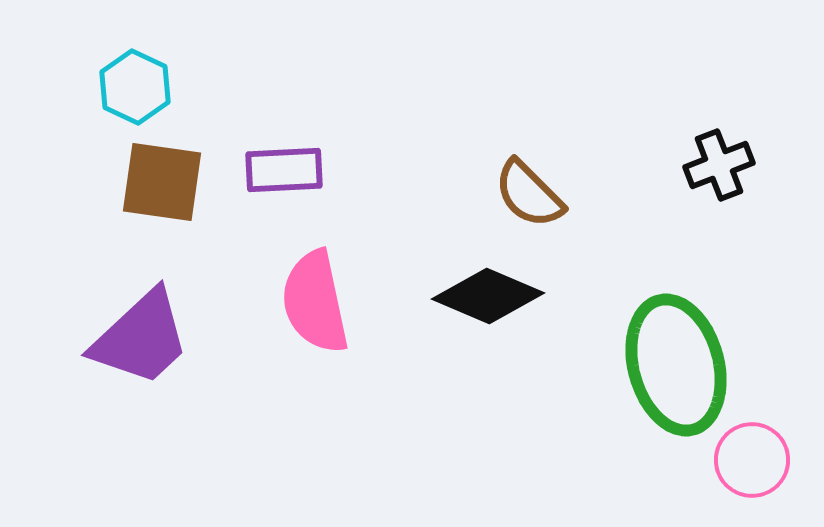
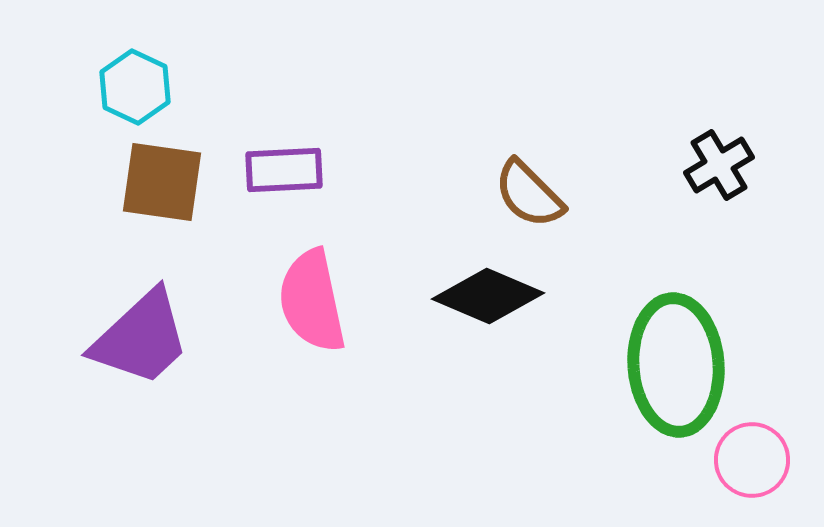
black cross: rotated 10 degrees counterclockwise
pink semicircle: moved 3 px left, 1 px up
green ellipse: rotated 11 degrees clockwise
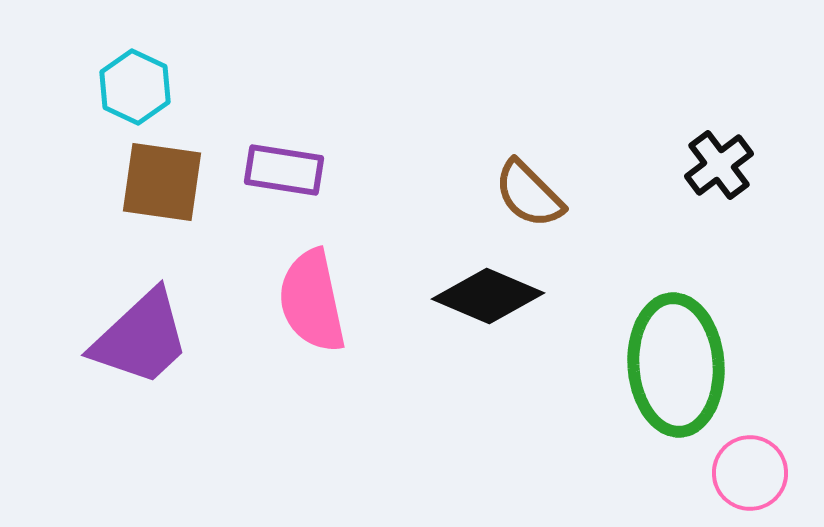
black cross: rotated 6 degrees counterclockwise
purple rectangle: rotated 12 degrees clockwise
pink circle: moved 2 px left, 13 px down
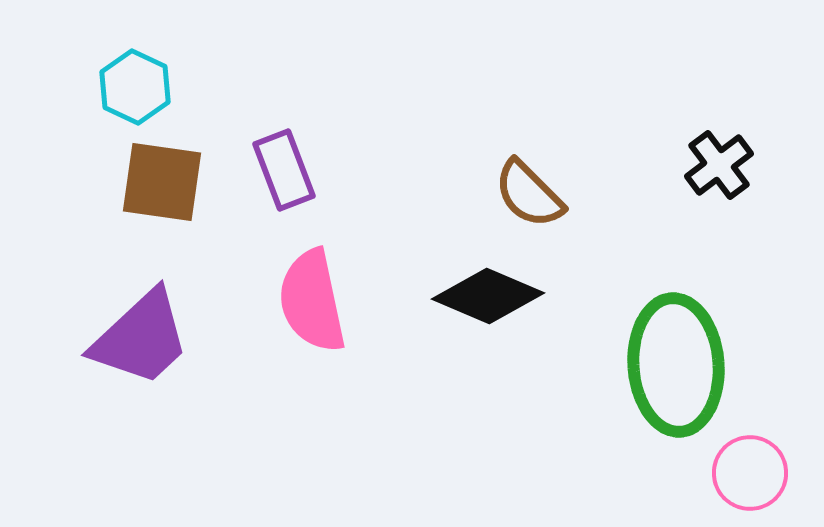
purple rectangle: rotated 60 degrees clockwise
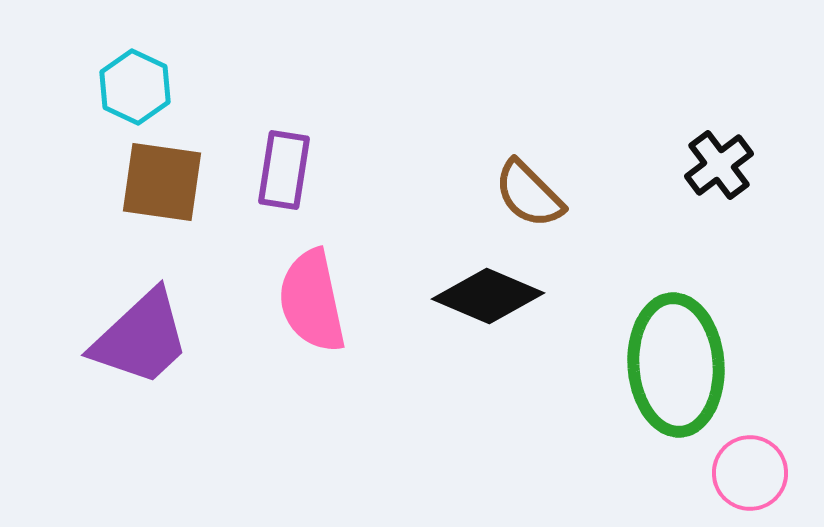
purple rectangle: rotated 30 degrees clockwise
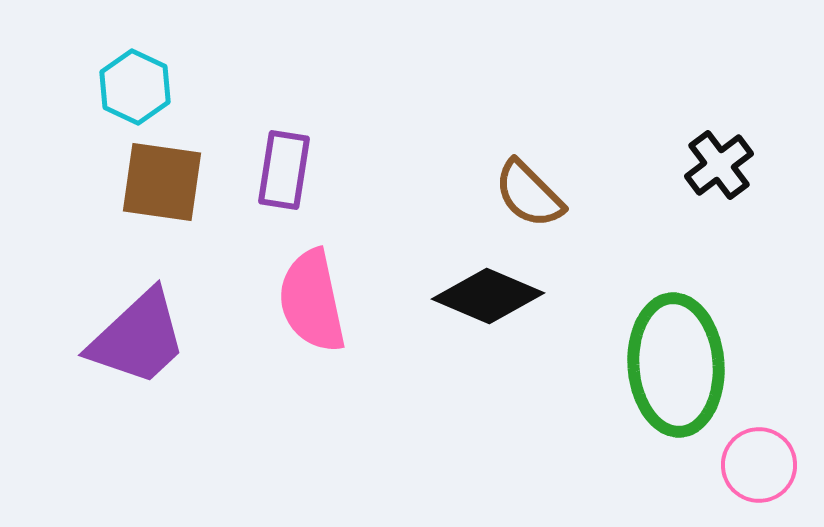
purple trapezoid: moved 3 px left
pink circle: moved 9 px right, 8 px up
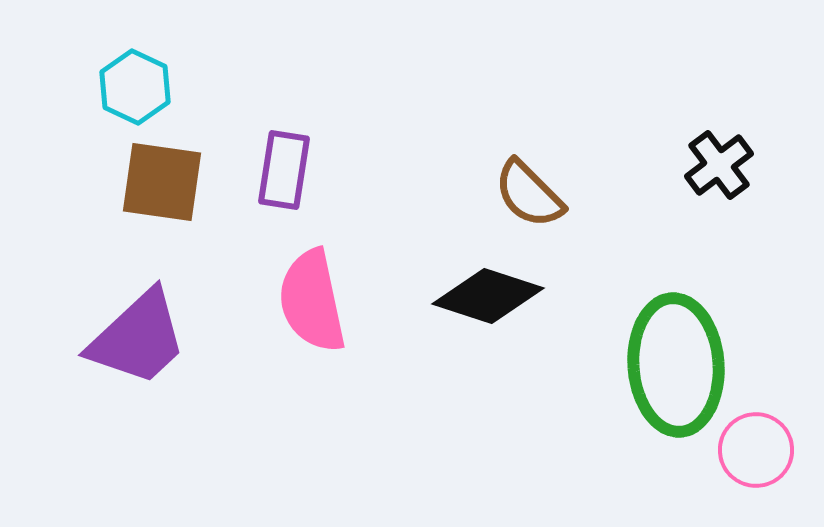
black diamond: rotated 5 degrees counterclockwise
pink circle: moved 3 px left, 15 px up
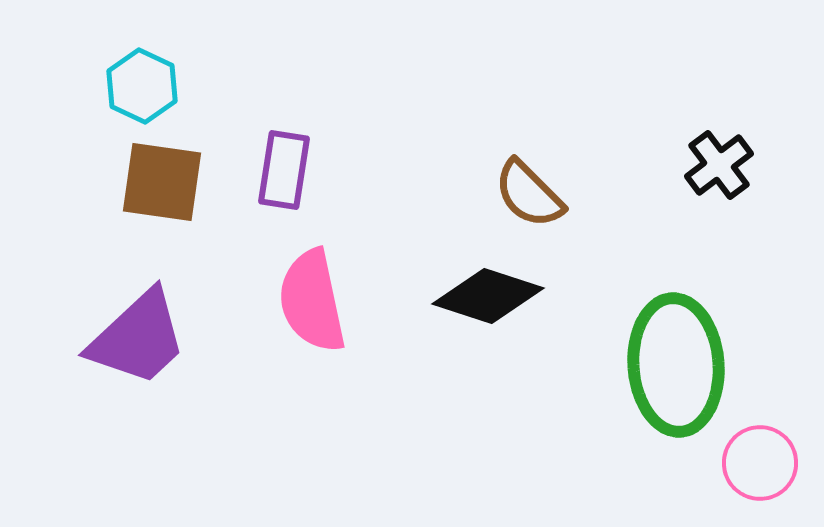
cyan hexagon: moved 7 px right, 1 px up
pink circle: moved 4 px right, 13 px down
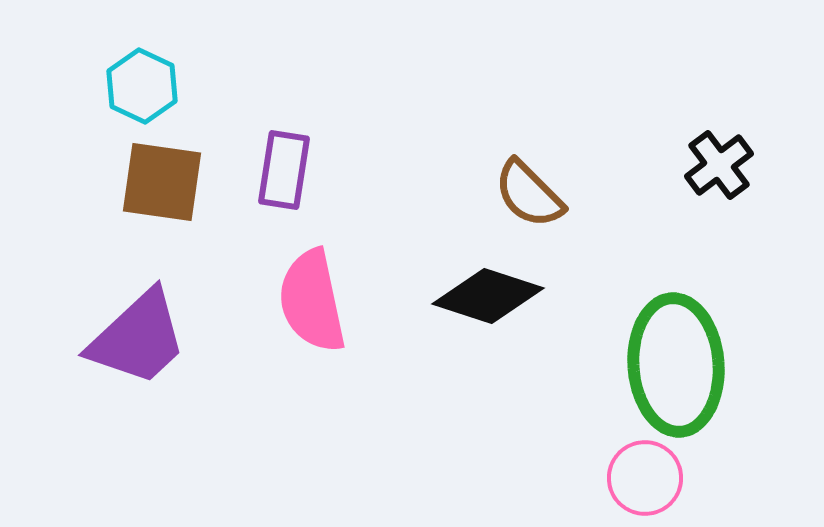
pink circle: moved 115 px left, 15 px down
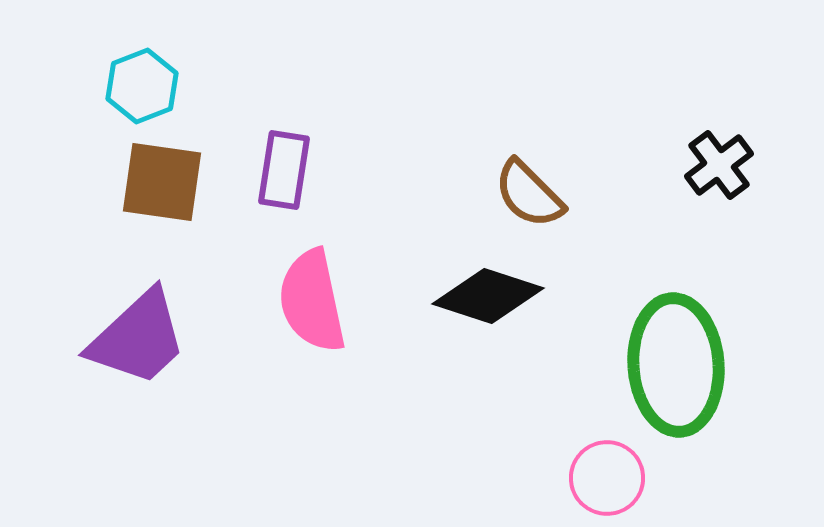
cyan hexagon: rotated 14 degrees clockwise
pink circle: moved 38 px left
